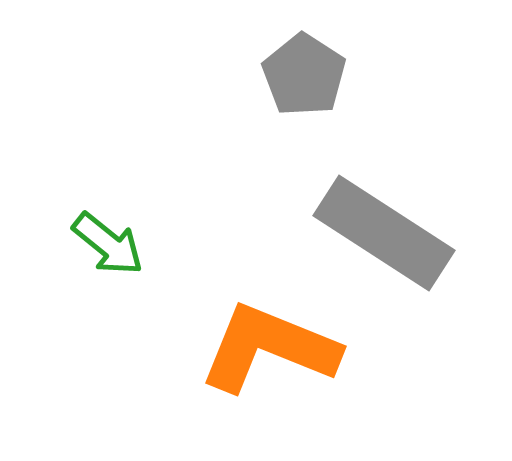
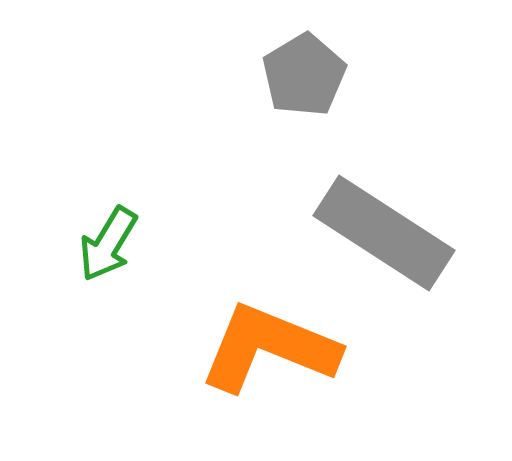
gray pentagon: rotated 8 degrees clockwise
green arrow: rotated 82 degrees clockwise
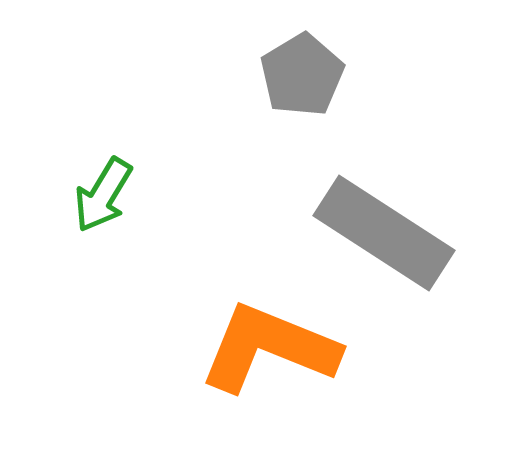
gray pentagon: moved 2 px left
green arrow: moved 5 px left, 49 px up
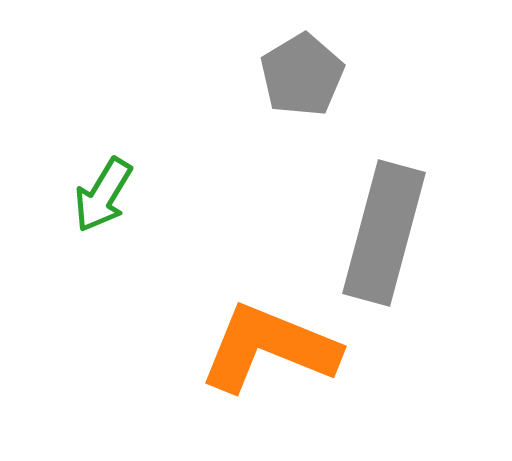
gray rectangle: rotated 72 degrees clockwise
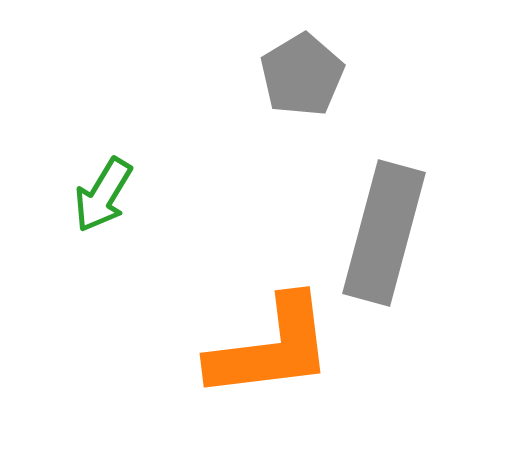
orange L-shape: moved 2 px right; rotated 151 degrees clockwise
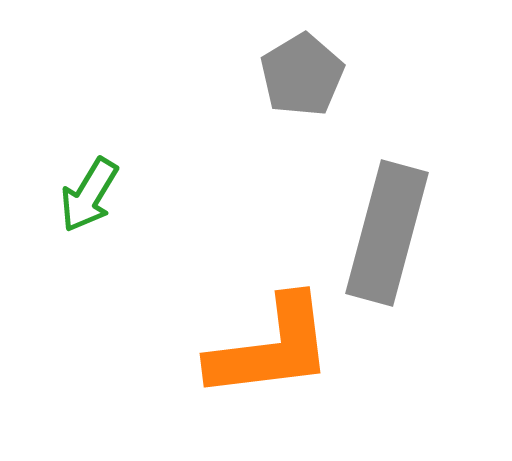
green arrow: moved 14 px left
gray rectangle: moved 3 px right
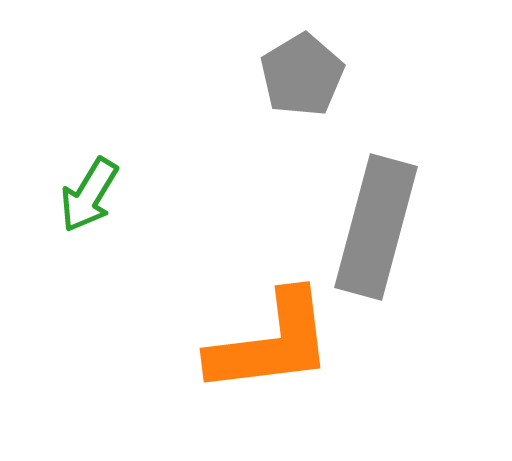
gray rectangle: moved 11 px left, 6 px up
orange L-shape: moved 5 px up
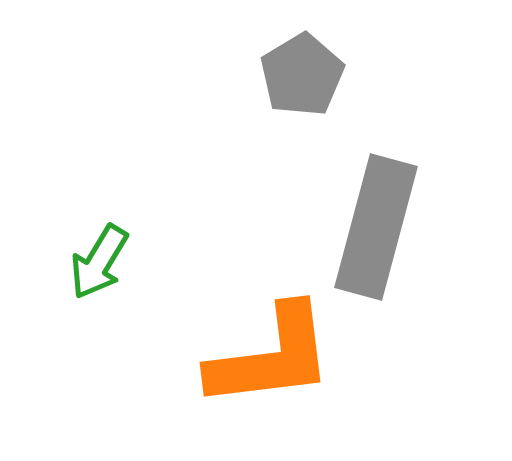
green arrow: moved 10 px right, 67 px down
orange L-shape: moved 14 px down
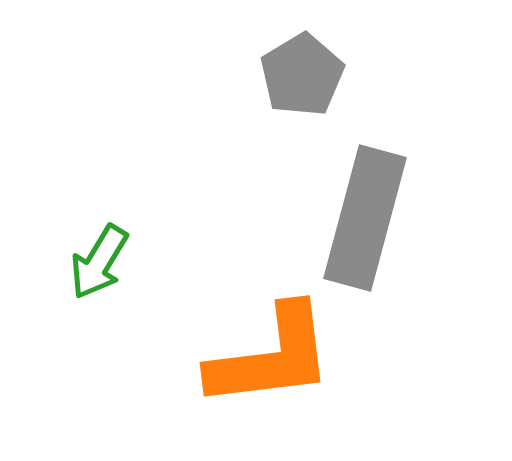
gray rectangle: moved 11 px left, 9 px up
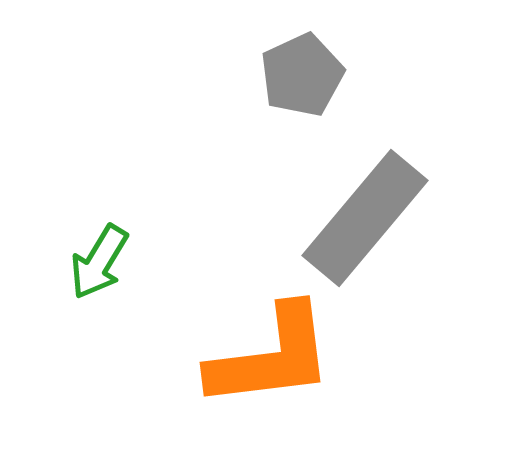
gray pentagon: rotated 6 degrees clockwise
gray rectangle: rotated 25 degrees clockwise
